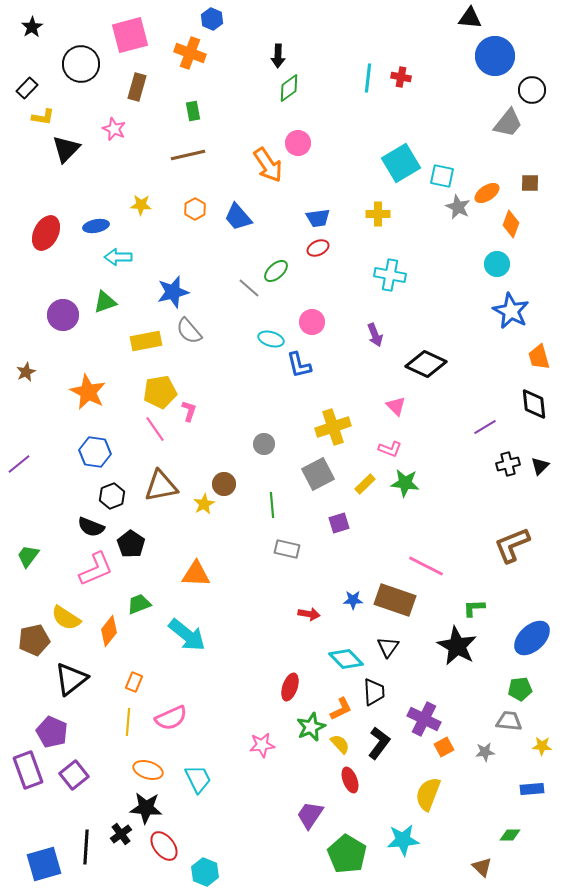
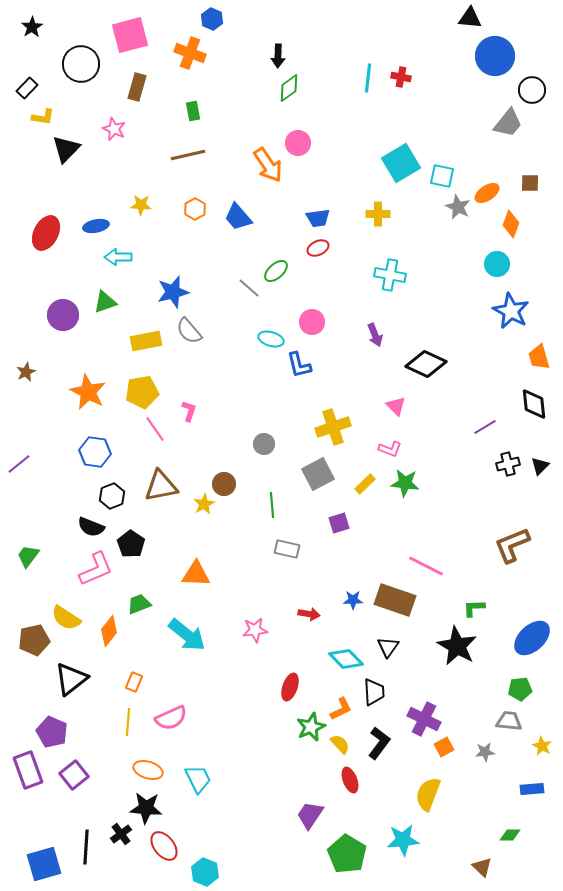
yellow pentagon at (160, 392): moved 18 px left
pink star at (262, 745): moved 7 px left, 115 px up
yellow star at (542, 746): rotated 24 degrees clockwise
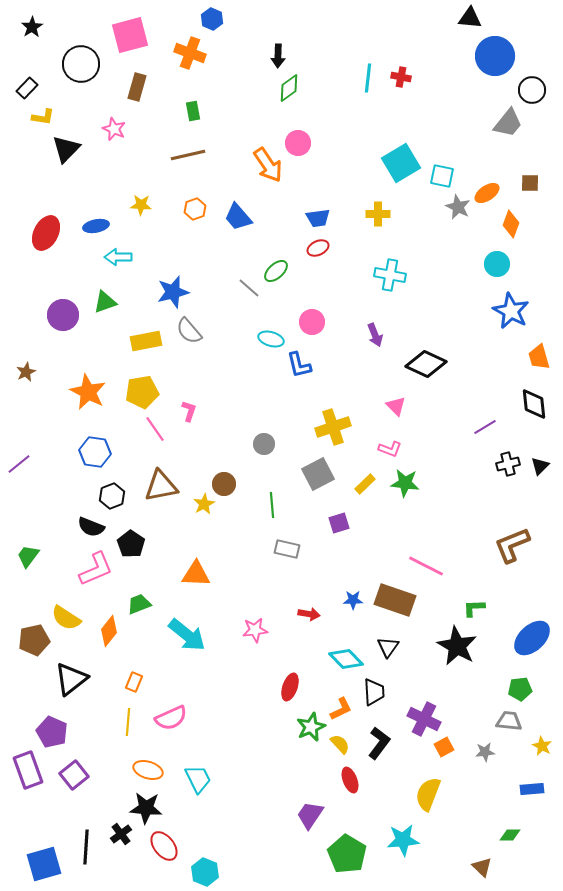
orange hexagon at (195, 209): rotated 10 degrees clockwise
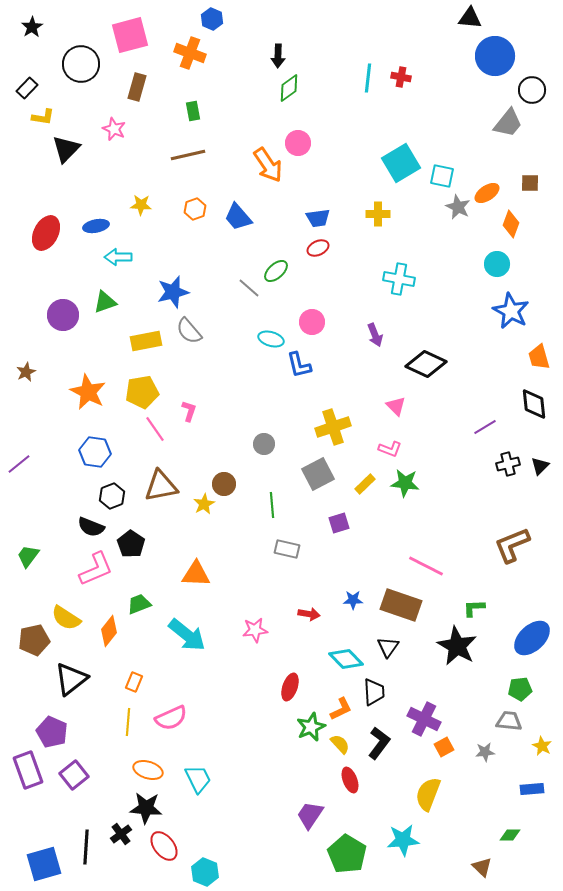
cyan cross at (390, 275): moved 9 px right, 4 px down
brown rectangle at (395, 600): moved 6 px right, 5 px down
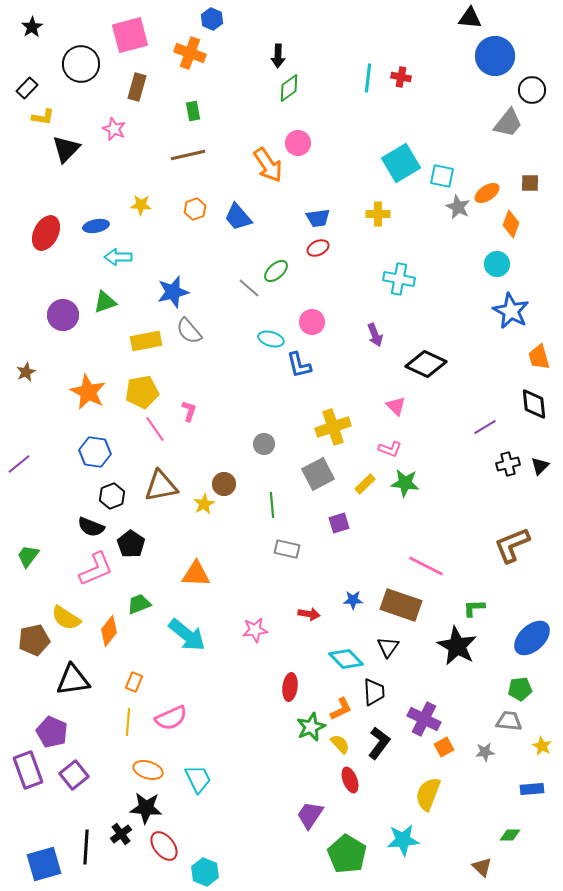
black triangle at (71, 679): moved 2 px right, 1 px down; rotated 30 degrees clockwise
red ellipse at (290, 687): rotated 12 degrees counterclockwise
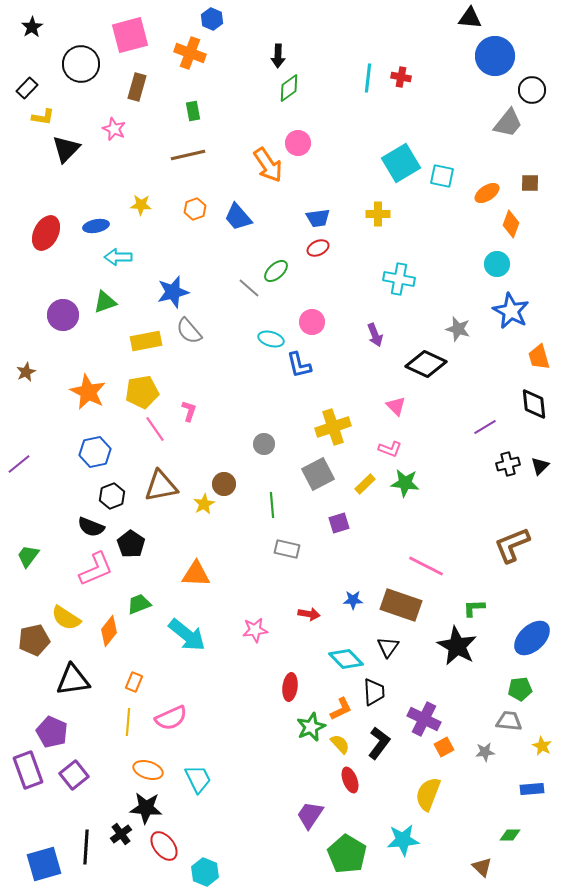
gray star at (458, 207): moved 122 px down; rotated 10 degrees counterclockwise
blue hexagon at (95, 452): rotated 20 degrees counterclockwise
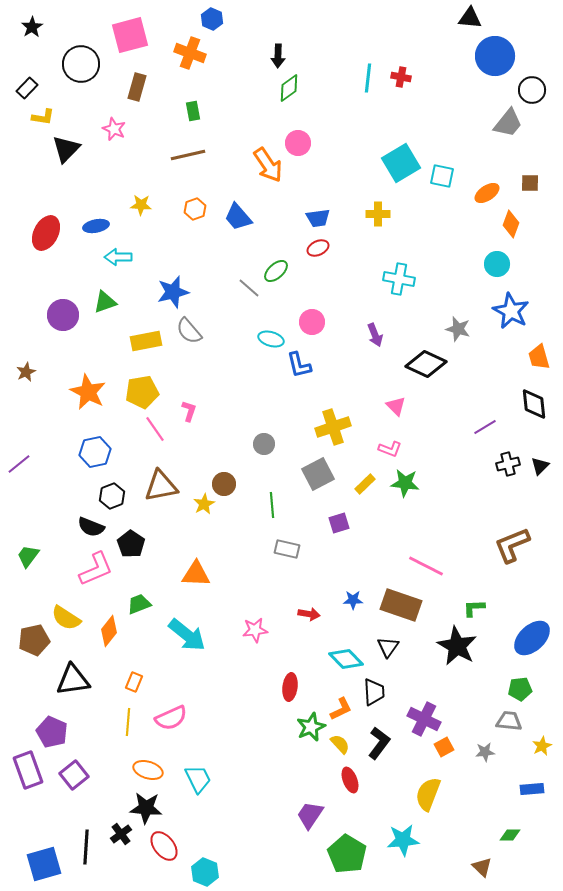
yellow star at (542, 746): rotated 18 degrees clockwise
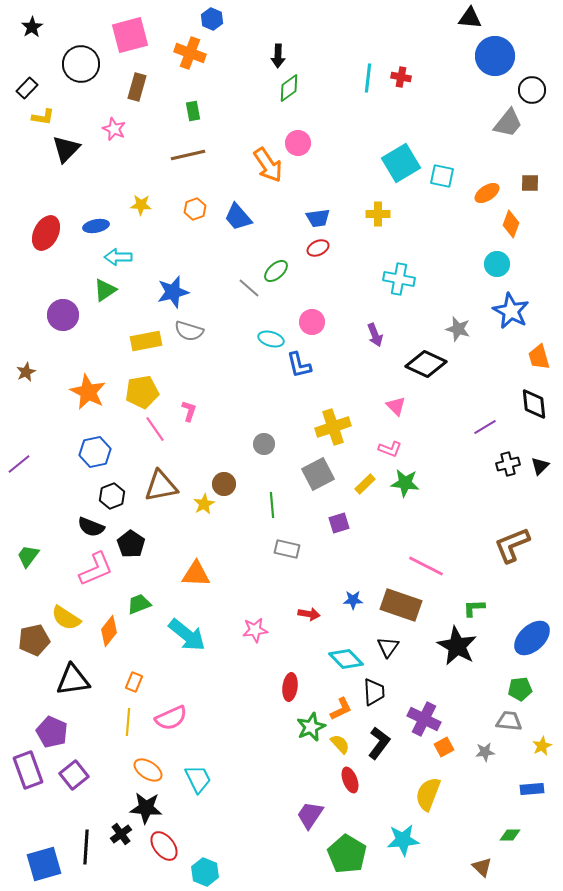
green triangle at (105, 302): moved 12 px up; rotated 15 degrees counterclockwise
gray semicircle at (189, 331): rotated 32 degrees counterclockwise
orange ellipse at (148, 770): rotated 16 degrees clockwise
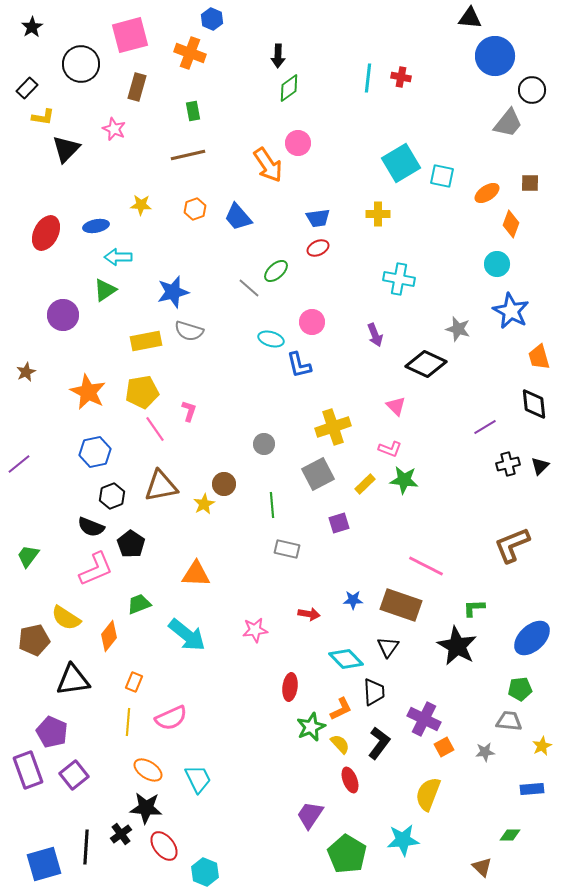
green star at (405, 483): moved 1 px left, 3 px up
orange diamond at (109, 631): moved 5 px down
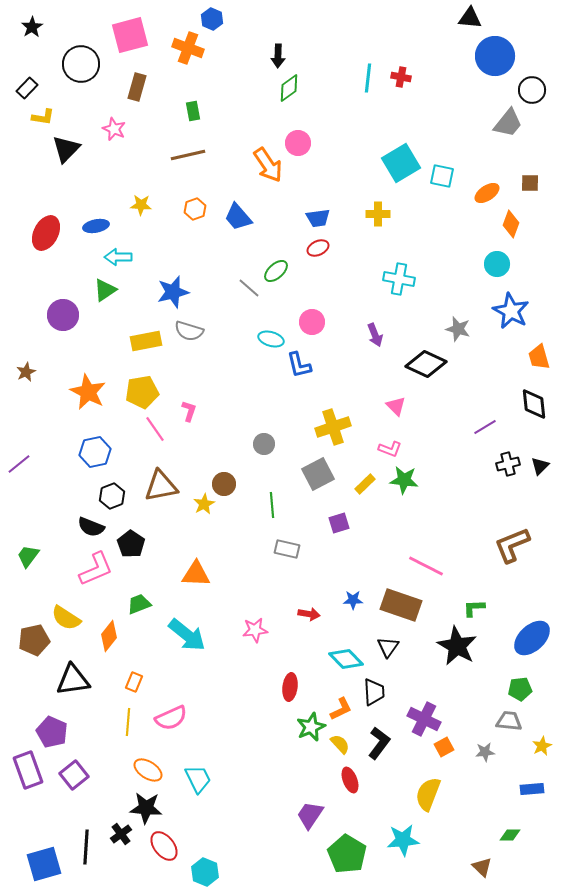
orange cross at (190, 53): moved 2 px left, 5 px up
